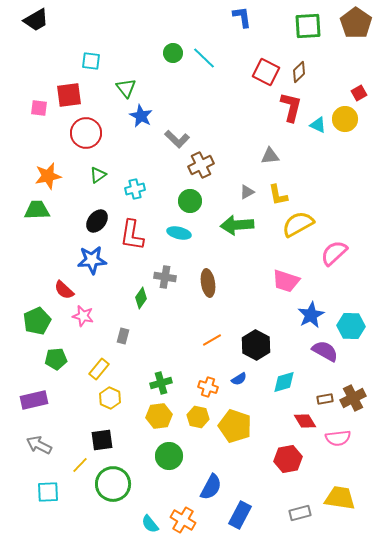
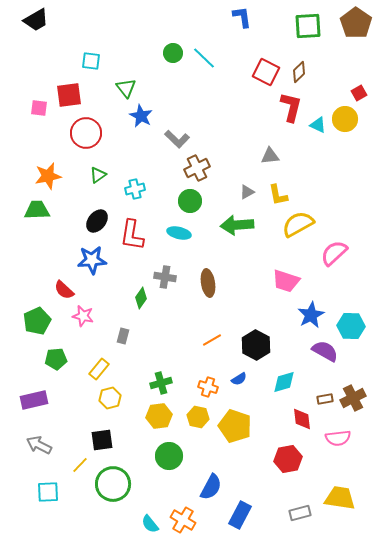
brown cross at (201, 165): moved 4 px left, 3 px down
yellow hexagon at (110, 398): rotated 20 degrees clockwise
red diamond at (305, 421): moved 3 px left, 2 px up; rotated 25 degrees clockwise
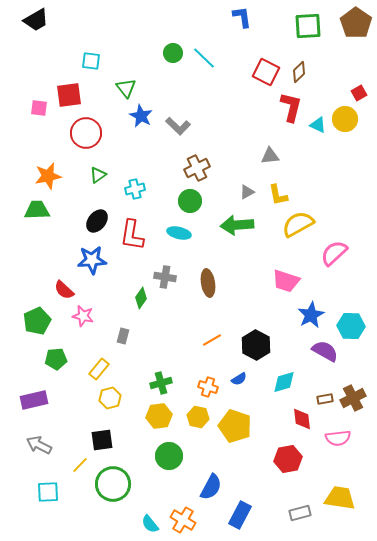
gray L-shape at (177, 139): moved 1 px right, 13 px up
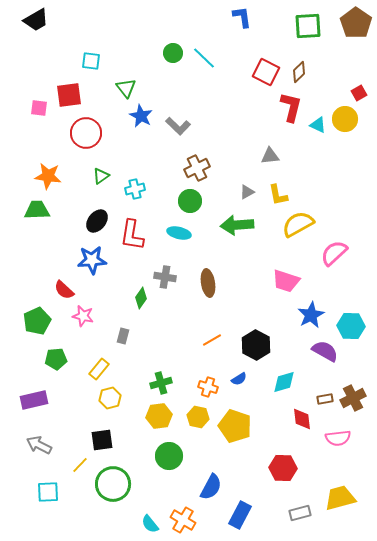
green triangle at (98, 175): moved 3 px right, 1 px down
orange star at (48, 176): rotated 20 degrees clockwise
red hexagon at (288, 459): moved 5 px left, 9 px down; rotated 12 degrees clockwise
yellow trapezoid at (340, 498): rotated 24 degrees counterclockwise
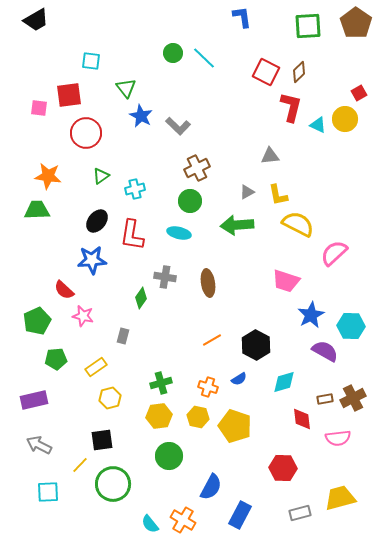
yellow semicircle at (298, 224): rotated 56 degrees clockwise
yellow rectangle at (99, 369): moved 3 px left, 2 px up; rotated 15 degrees clockwise
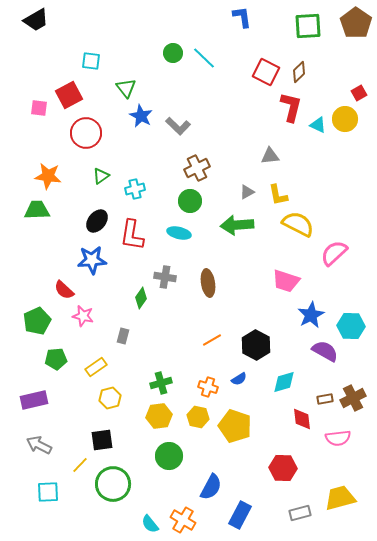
red square at (69, 95): rotated 20 degrees counterclockwise
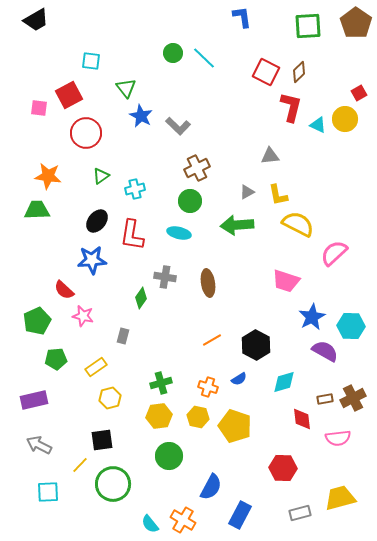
blue star at (311, 315): moved 1 px right, 2 px down
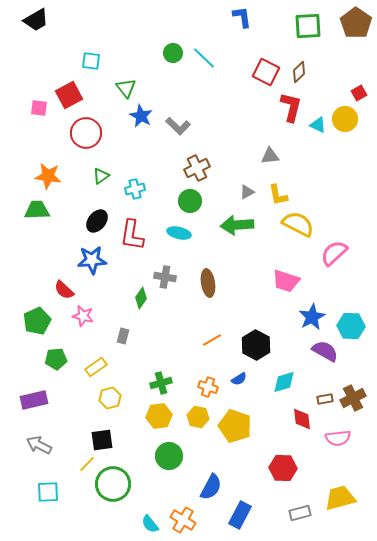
yellow line at (80, 465): moved 7 px right, 1 px up
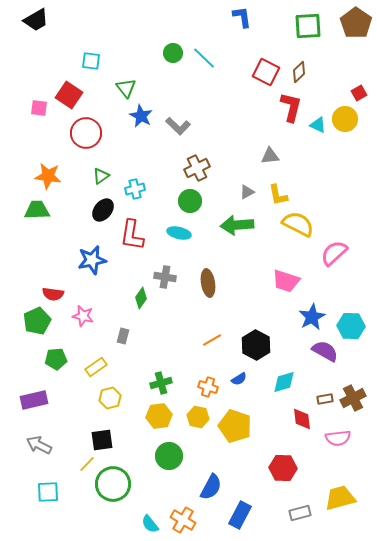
red square at (69, 95): rotated 28 degrees counterclockwise
black ellipse at (97, 221): moved 6 px right, 11 px up
blue star at (92, 260): rotated 8 degrees counterclockwise
red semicircle at (64, 290): moved 11 px left, 4 px down; rotated 35 degrees counterclockwise
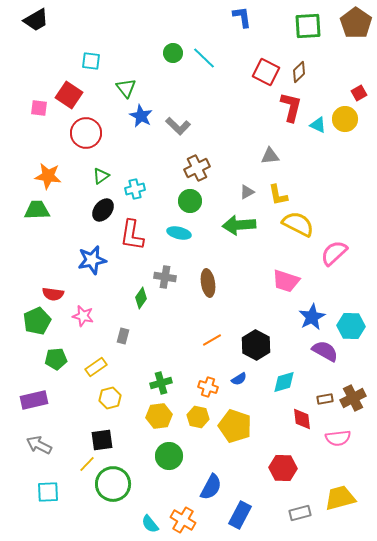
green arrow at (237, 225): moved 2 px right
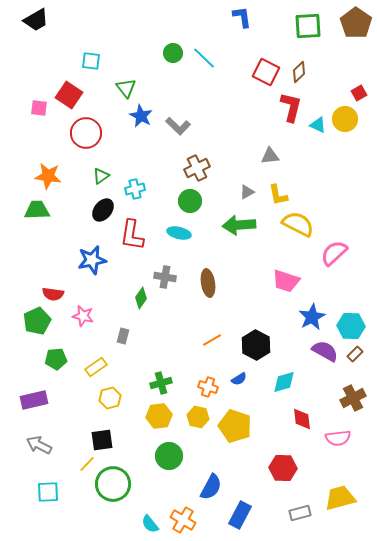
brown rectangle at (325, 399): moved 30 px right, 45 px up; rotated 35 degrees counterclockwise
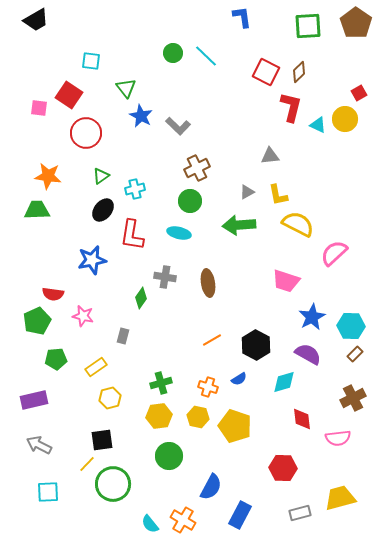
cyan line at (204, 58): moved 2 px right, 2 px up
purple semicircle at (325, 351): moved 17 px left, 3 px down
